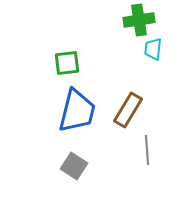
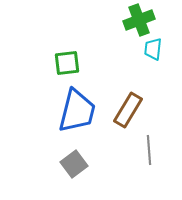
green cross: rotated 12 degrees counterclockwise
gray line: moved 2 px right
gray square: moved 2 px up; rotated 20 degrees clockwise
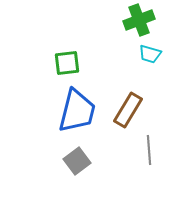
cyan trapezoid: moved 3 px left, 5 px down; rotated 80 degrees counterclockwise
gray square: moved 3 px right, 3 px up
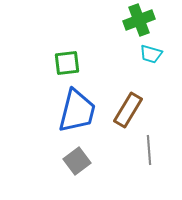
cyan trapezoid: moved 1 px right
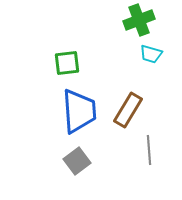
blue trapezoid: moved 2 px right; rotated 18 degrees counterclockwise
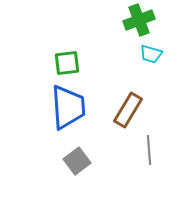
blue trapezoid: moved 11 px left, 4 px up
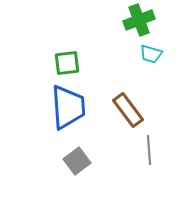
brown rectangle: rotated 68 degrees counterclockwise
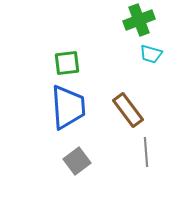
gray line: moved 3 px left, 2 px down
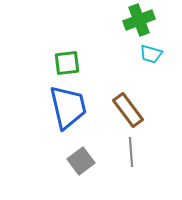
blue trapezoid: rotated 9 degrees counterclockwise
gray line: moved 15 px left
gray square: moved 4 px right
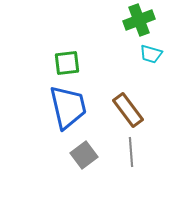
gray square: moved 3 px right, 6 px up
